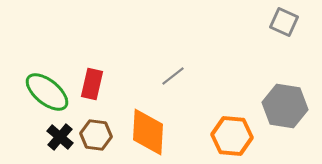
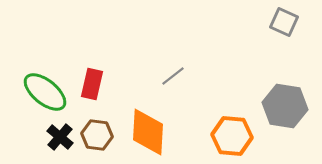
green ellipse: moved 2 px left
brown hexagon: moved 1 px right
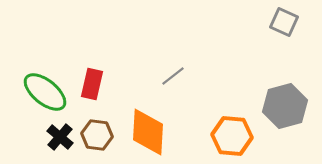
gray hexagon: rotated 24 degrees counterclockwise
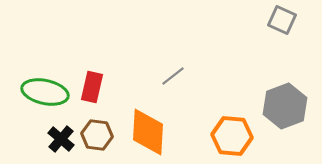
gray square: moved 2 px left, 2 px up
red rectangle: moved 3 px down
green ellipse: rotated 27 degrees counterclockwise
gray hexagon: rotated 6 degrees counterclockwise
black cross: moved 1 px right, 2 px down
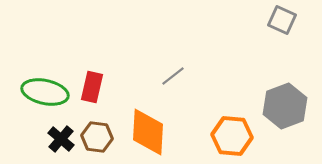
brown hexagon: moved 2 px down
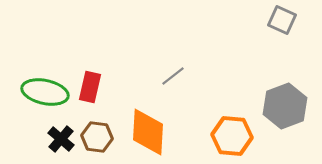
red rectangle: moved 2 px left
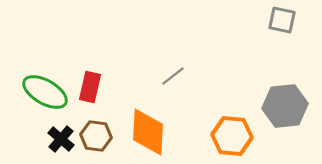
gray square: rotated 12 degrees counterclockwise
green ellipse: rotated 18 degrees clockwise
gray hexagon: rotated 15 degrees clockwise
brown hexagon: moved 1 px left, 1 px up
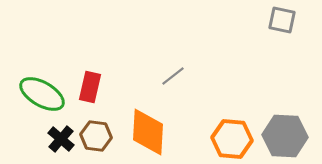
green ellipse: moved 3 px left, 2 px down
gray hexagon: moved 30 px down; rotated 9 degrees clockwise
orange hexagon: moved 3 px down
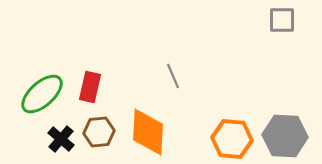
gray square: rotated 12 degrees counterclockwise
gray line: rotated 75 degrees counterclockwise
green ellipse: rotated 72 degrees counterclockwise
brown hexagon: moved 3 px right, 4 px up; rotated 12 degrees counterclockwise
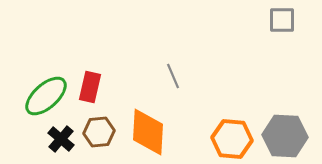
green ellipse: moved 4 px right, 2 px down
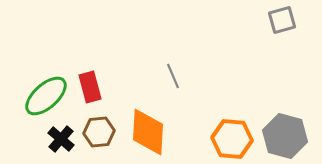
gray square: rotated 16 degrees counterclockwise
red rectangle: rotated 28 degrees counterclockwise
gray hexagon: rotated 12 degrees clockwise
